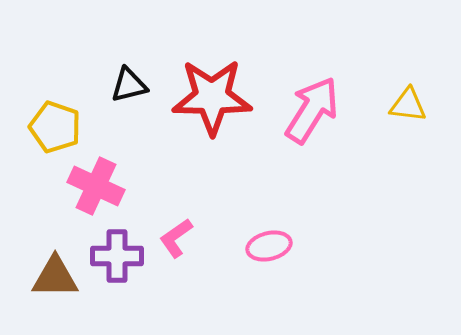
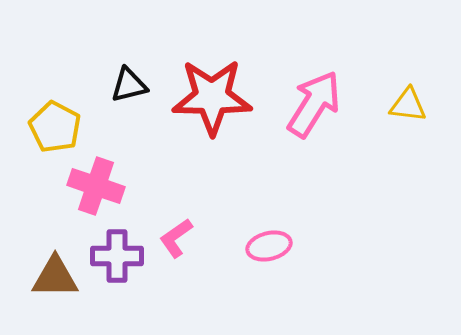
pink arrow: moved 2 px right, 6 px up
yellow pentagon: rotated 9 degrees clockwise
pink cross: rotated 6 degrees counterclockwise
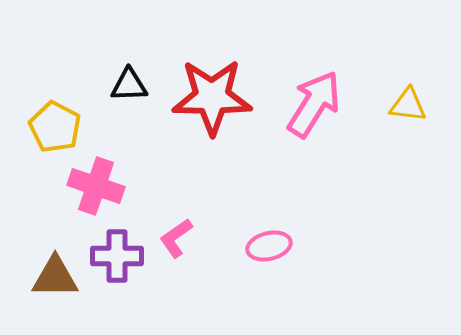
black triangle: rotated 12 degrees clockwise
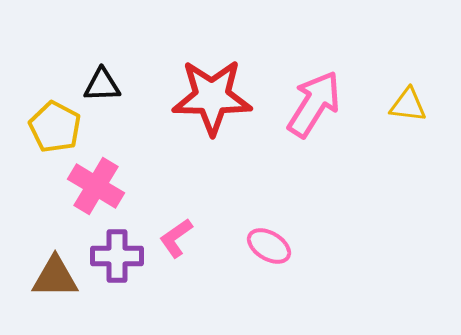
black triangle: moved 27 px left
pink cross: rotated 12 degrees clockwise
pink ellipse: rotated 45 degrees clockwise
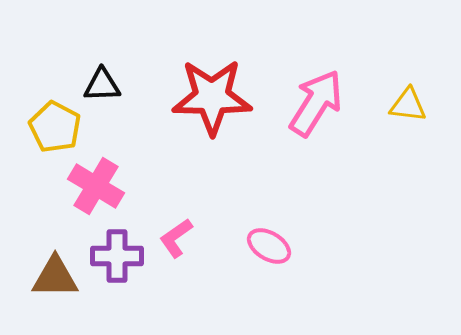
pink arrow: moved 2 px right, 1 px up
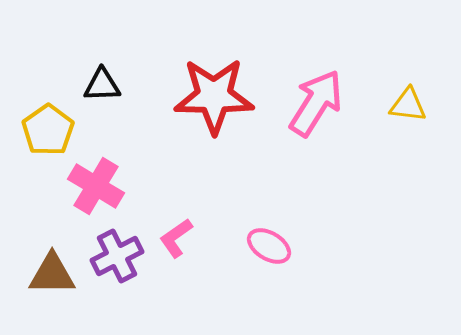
red star: moved 2 px right, 1 px up
yellow pentagon: moved 7 px left, 3 px down; rotated 9 degrees clockwise
purple cross: rotated 27 degrees counterclockwise
brown triangle: moved 3 px left, 3 px up
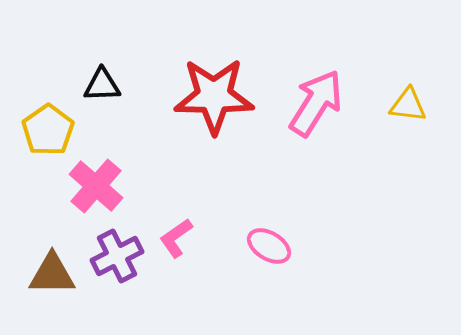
pink cross: rotated 10 degrees clockwise
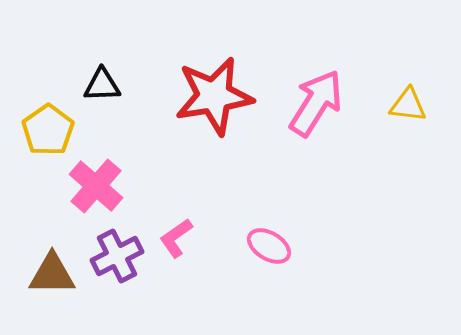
red star: rotated 10 degrees counterclockwise
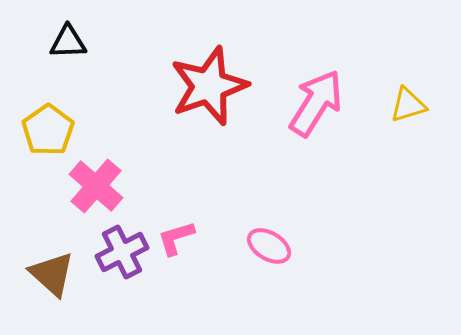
black triangle: moved 34 px left, 43 px up
red star: moved 5 px left, 10 px up; rotated 10 degrees counterclockwise
yellow triangle: rotated 24 degrees counterclockwise
pink L-shape: rotated 18 degrees clockwise
purple cross: moved 5 px right, 4 px up
brown triangle: rotated 42 degrees clockwise
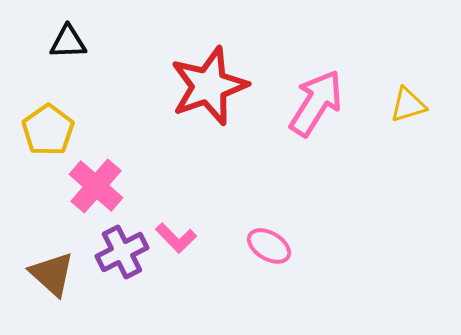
pink L-shape: rotated 117 degrees counterclockwise
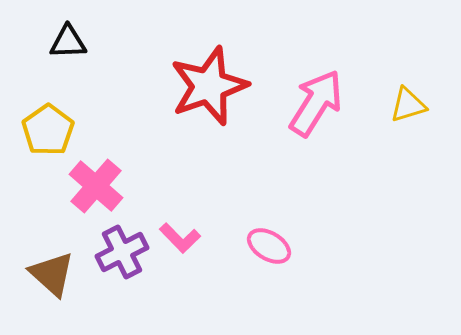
pink L-shape: moved 4 px right
